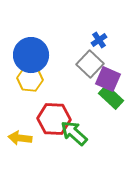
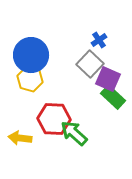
yellow hexagon: rotated 10 degrees clockwise
green rectangle: moved 2 px right
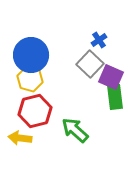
purple square: moved 3 px right, 2 px up
green rectangle: moved 2 px right; rotated 40 degrees clockwise
red hexagon: moved 19 px left, 8 px up; rotated 16 degrees counterclockwise
green arrow: moved 1 px right, 3 px up
